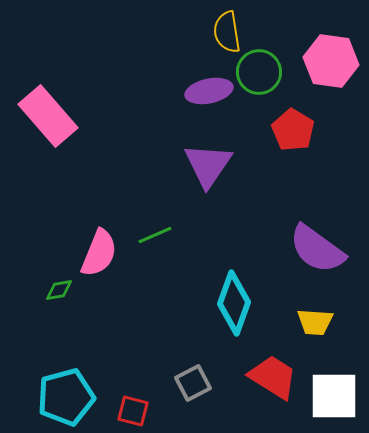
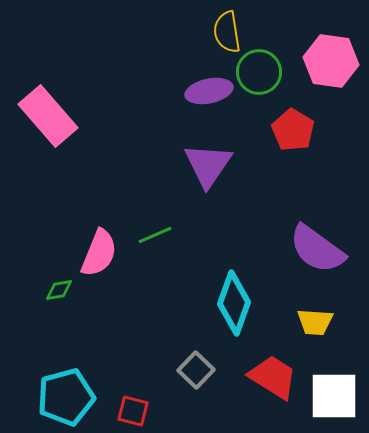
gray square: moved 3 px right, 13 px up; rotated 18 degrees counterclockwise
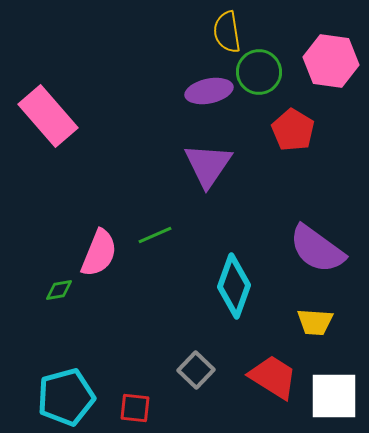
cyan diamond: moved 17 px up
red square: moved 2 px right, 3 px up; rotated 8 degrees counterclockwise
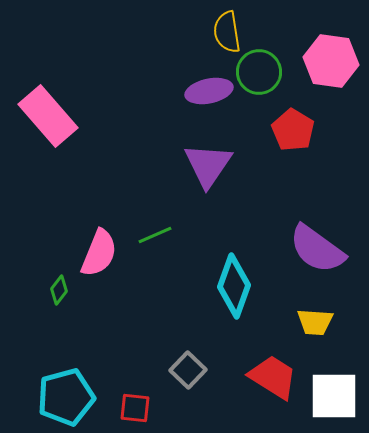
green diamond: rotated 44 degrees counterclockwise
gray square: moved 8 px left
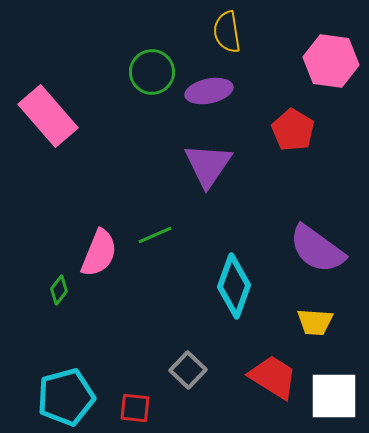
green circle: moved 107 px left
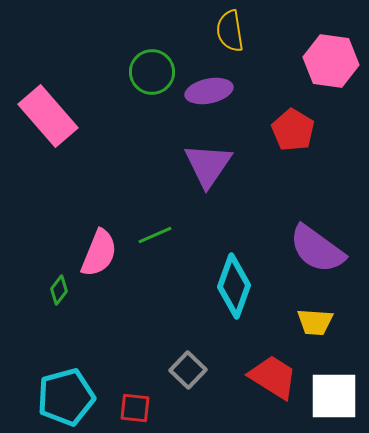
yellow semicircle: moved 3 px right, 1 px up
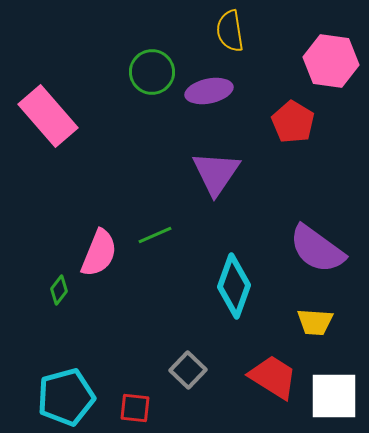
red pentagon: moved 8 px up
purple triangle: moved 8 px right, 8 px down
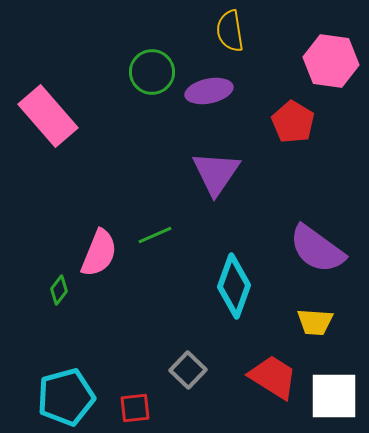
red square: rotated 12 degrees counterclockwise
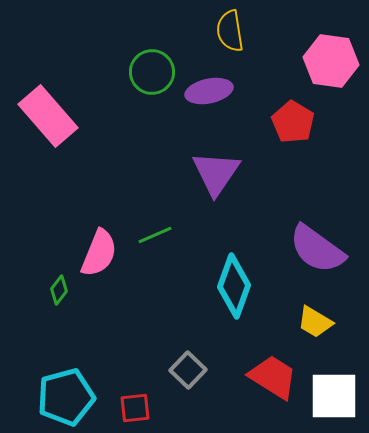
yellow trapezoid: rotated 27 degrees clockwise
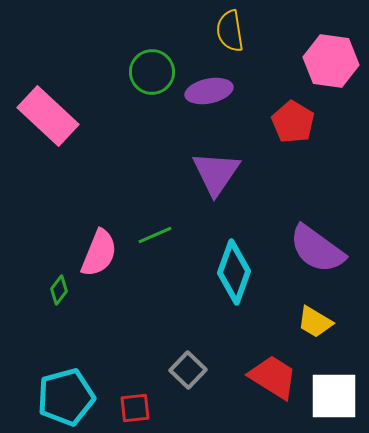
pink rectangle: rotated 6 degrees counterclockwise
cyan diamond: moved 14 px up
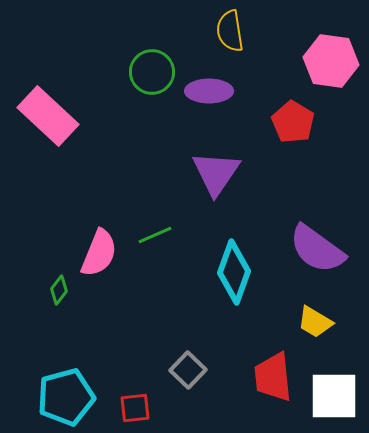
purple ellipse: rotated 12 degrees clockwise
red trapezoid: rotated 128 degrees counterclockwise
